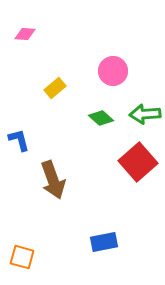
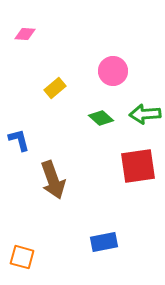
red square: moved 4 px down; rotated 33 degrees clockwise
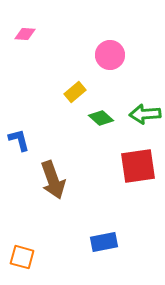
pink circle: moved 3 px left, 16 px up
yellow rectangle: moved 20 px right, 4 px down
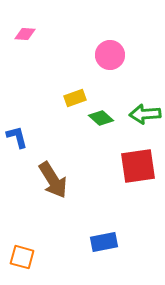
yellow rectangle: moved 6 px down; rotated 20 degrees clockwise
blue L-shape: moved 2 px left, 3 px up
brown arrow: rotated 12 degrees counterclockwise
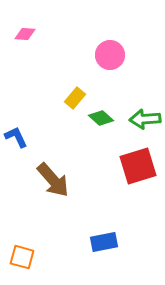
yellow rectangle: rotated 30 degrees counterclockwise
green arrow: moved 5 px down
blue L-shape: moved 1 px left; rotated 10 degrees counterclockwise
red square: rotated 9 degrees counterclockwise
brown arrow: rotated 9 degrees counterclockwise
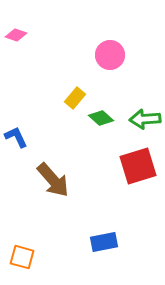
pink diamond: moved 9 px left, 1 px down; rotated 15 degrees clockwise
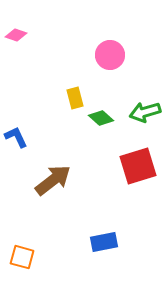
yellow rectangle: rotated 55 degrees counterclockwise
green arrow: moved 7 px up; rotated 12 degrees counterclockwise
brown arrow: rotated 87 degrees counterclockwise
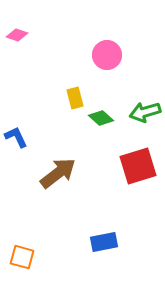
pink diamond: moved 1 px right
pink circle: moved 3 px left
brown arrow: moved 5 px right, 7 px up
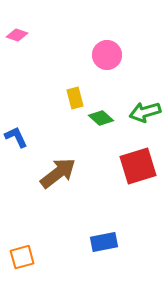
orange square: rotated 30 degrees counterclockwise
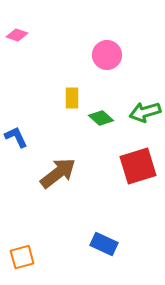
yellow rectangle: moved 3 px left; rotated 15 degrees clockwise
blue rectangle: moved 2 px down; rotated 36 degrees clockwise
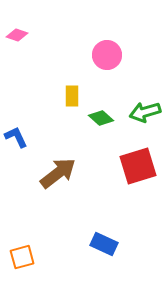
yellow rectangle: moved 2 px up
